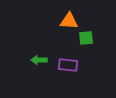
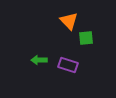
orange triangle: rotated 42 degrees clockwise
purple rectangle: rotated 12 degrees clockwise
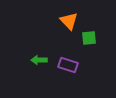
green square: moved 3 px right
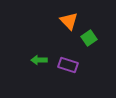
green square: rotated 28 degrees counterclockwise
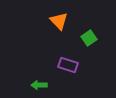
orange triangle: moved 10 px left
green arrow: moved 25 px down
